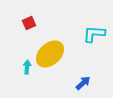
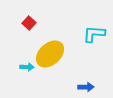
red square: rotated 24 degrees counterclockwise
cyan arrow: rotated 88 degrees clockwise
blue arrow: moved 3 px right, 4 px down; rotated 42 degrees clockwise
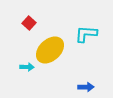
cyan L-shape: moved 8 px left
yellow ellipse: moved 4 px up
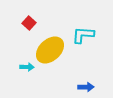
cyan L-shape: moved 3 px left, 1 px down
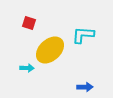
red square: rotated 24 degrees counterclockwise
cyan arrow: moved 1 px down
blue arrow: moved 1 px left
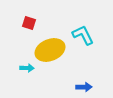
cyan L-shape: rotated 60 degrees clockwise
yellow ellipse: rotated 20 degrees clockwise
blue arrow: moved 1 px left
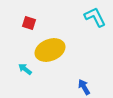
cyan L-shape: moved 12 px right, 18 px up
cyan arrow: moved 2 px left, 1 px down; rotated 144 degrees counterclockwise
blue arrow: rotated 119 degrees counterclockwise
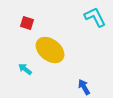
red square: moved 2 px left
yellow ellipse: rotated 60 degrees clockwise
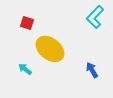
cyan L-shape: rotated 110 degrees counterclockwise
yellow ellipse: moved 1 px up
blue arrow: moved 8 px right, 17 px up
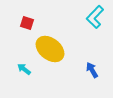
cyan arrow: moved 1 px left
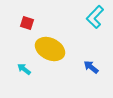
yellow ellipse: rotated 12 degrees counterclockwise
blue arrow: moved 1 px left, 3 px up; rotated 21 degrees counterclockwise
